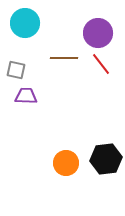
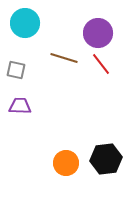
brown line: rotated 16 degrees clockwise
purple trapezoid: moved 6 px left, 10 px down
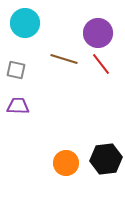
brown line: moved 1 px down
purple trapezoid: moved 2 px left
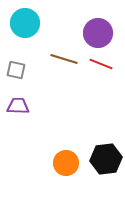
red line: rotated 30 degrees counterclockwise
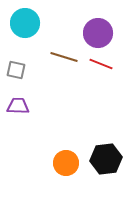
brown line: moved 2 px up
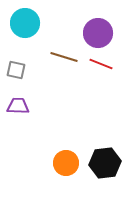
black hexagon: moved 1 px left, 4 px down
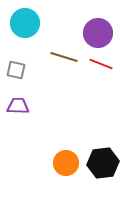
black hexagon: moved 2 px left
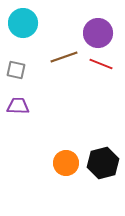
cyan circle: moved 2 px left
brown line: rotated 36 degrees counterclockwise
black hexagon: rotated 8 degrees counterclockwise
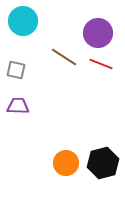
cyan circle: moved 2 px up
brown line: rotated 52 degrees clockwise
